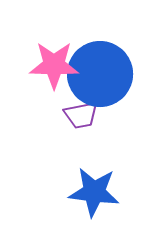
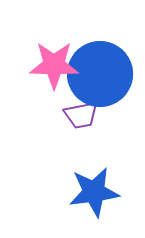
blue star: rotated 15 degrees counterclockwise
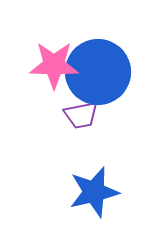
blue circle: moved 2 px left, 2 px up
blue star: rotated 6 degrees counterclockwise
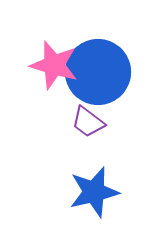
pink star: rotated 15 degrees clockwise
purple trapezoid: moved 7 px right, 7 px down; rotated 48 degrees clockwise
